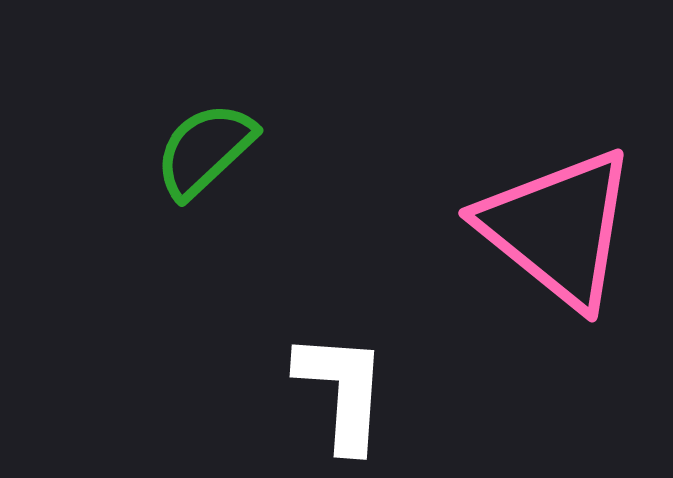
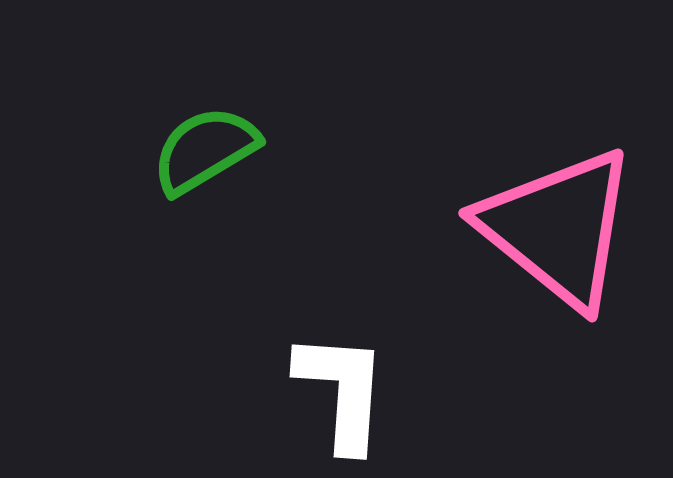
green semicircle: rotated 12 degrees clockwise
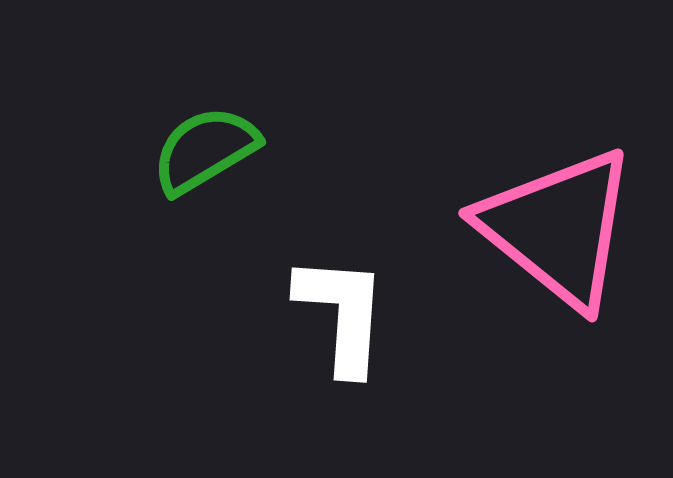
white L-shape: moved 77 px up
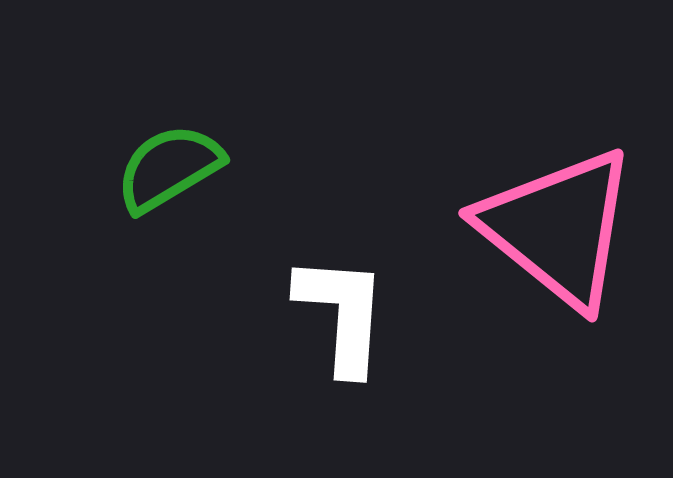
green semicircle: moved 36 px left, 18 px down
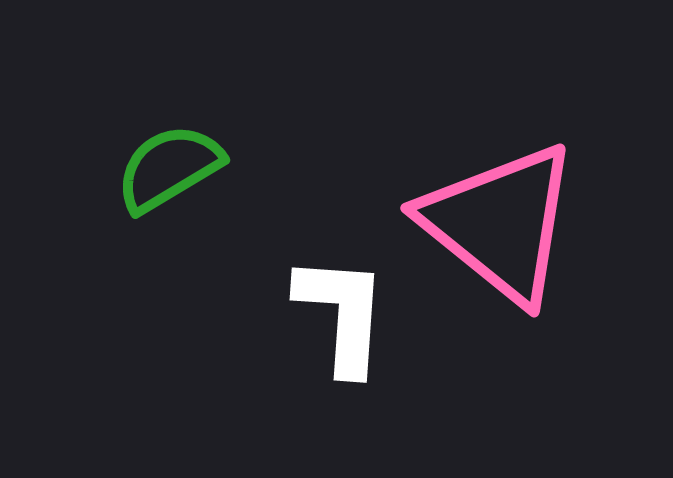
pink triangle: moved 58 px left, 5 px up
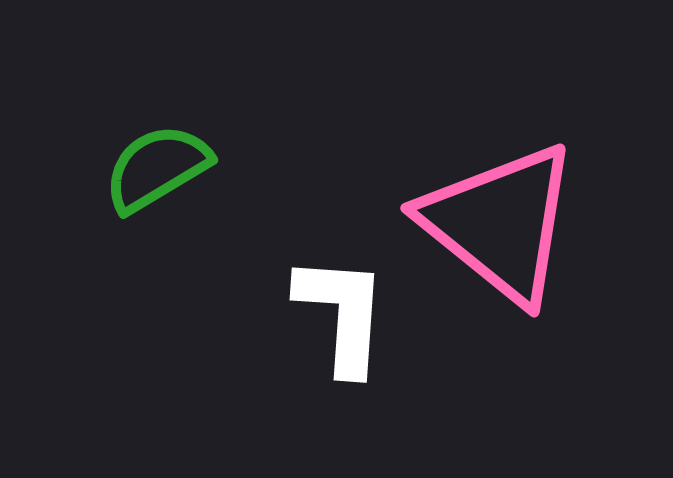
green semicircle: moved 12 px left
